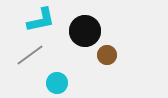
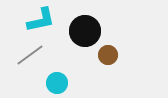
brown circle: moved 1 px right
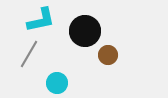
gray line: moved 1 px left, 1 px up; rotated 24 degrees counterclockwise
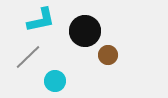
gray line: moved 1 px left, 3 px down; rotated 16 degrees clockwise
cyan circle: moved 2 px left, 2 px up
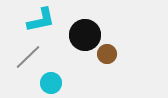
black circle: moved 4 px down
brown circle: moved 1 px left, 1 px up
cyan circle: moved 4 px left, 2 px down
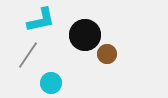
gray line: moved 2 px up; rotated 12 degrees counterclockwise
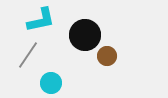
brown circle: moved 2 px down
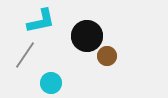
cyan L-shape: moved 1 px down
black circle: moved 2 px right, 1 px down
gray line: moved 3 px left
